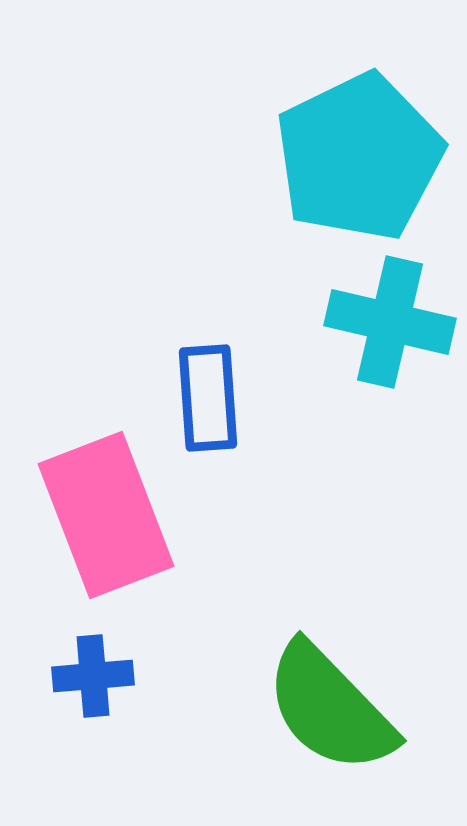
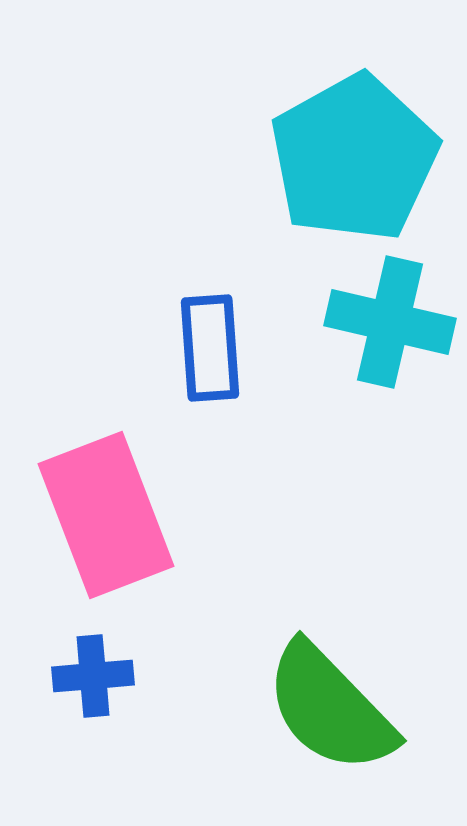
cyan pentagon: moved 5 px left, 1 px down; rotated 3 degrees counterclockwise
blue rectangle: moved 2 px right, 50 px up
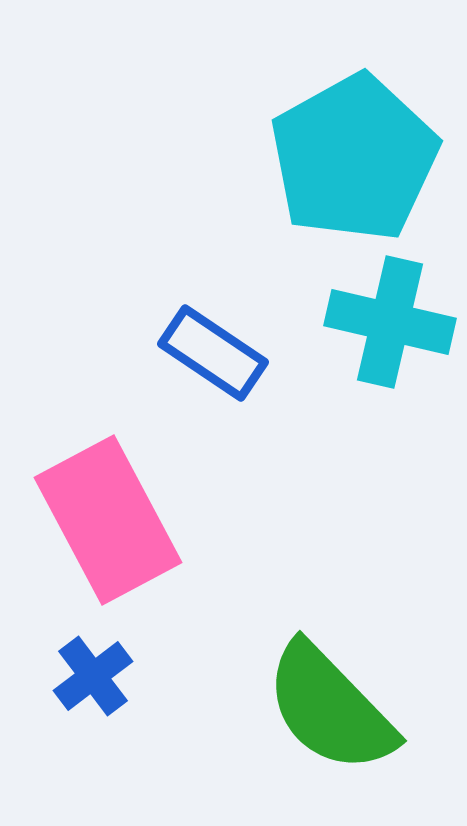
blue rectangle: moved 3 px right, 5 px down; rotated 52 degrees counterclockwise
pink rectangle: moved 2 px right, 5 px down; rotated 7 degrees counterclockwise
blue cross: rotated 32 degrees counterclockwise
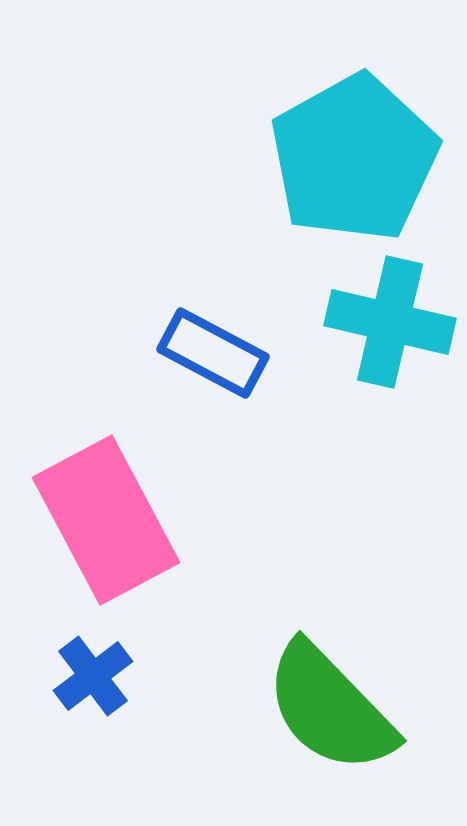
blue rectangle: rotated 6 degrees counterclockwise
pink rectangle: moved 2 px left
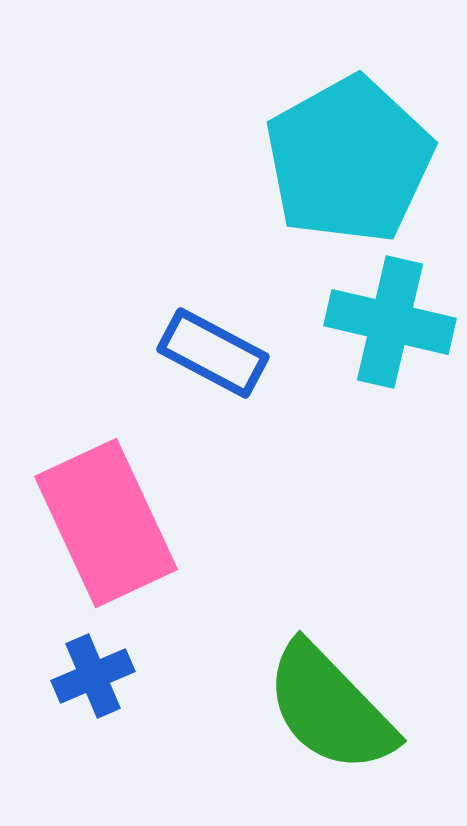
cyan pentagon: moved 5 px left, 2 px down
pink rectangle: moved 3 px down; rotated 3 degrees clockwise
blue cross: rotated 14 degrees clockwise
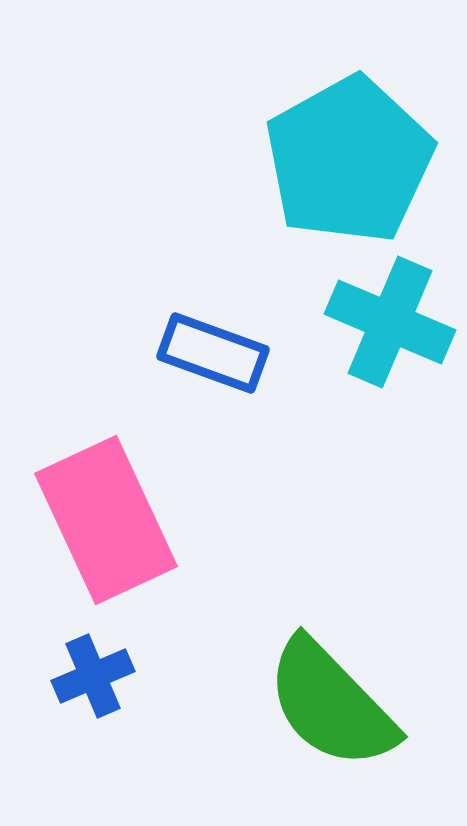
cyan cross: rotated 10 degrees clockwise
blue rectangle: rotated 8 degrees counterclockwise
pink rectangle: moved 3 px up
green semicircle: moved 1 px right, 4 px up
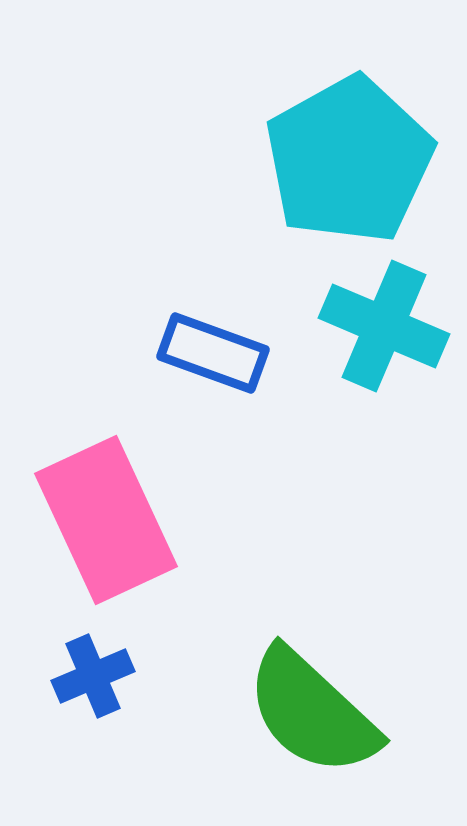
cyan cross: moved 6 px left, 4 px down
green semicircle: moved 19 px left, 8 px down; rotated 3 degrees counterclockwise
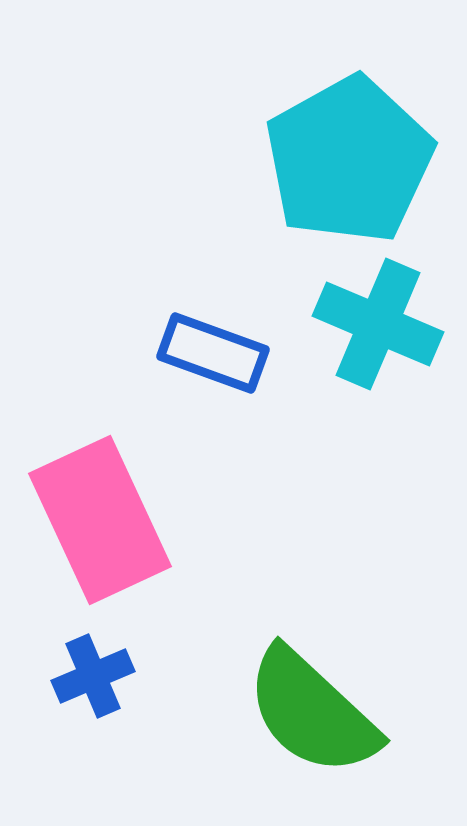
cyan cross: moved 6 px left, 2 px up
pink rectangle: moved 6 px left
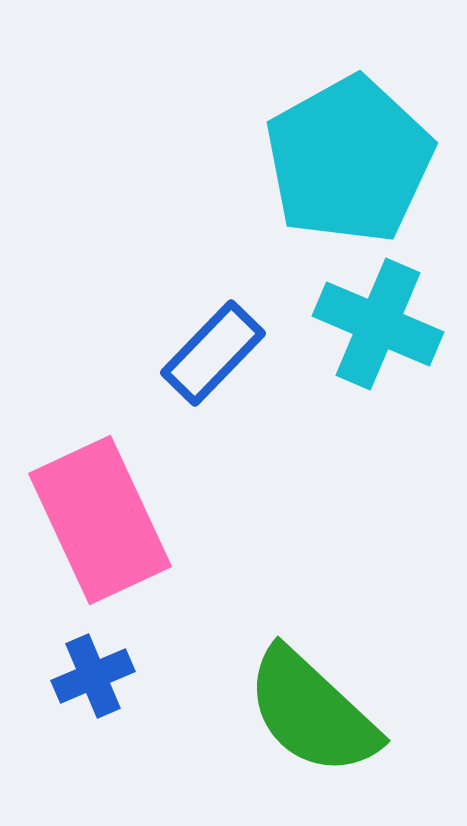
blue rectangle: rotated 66 degrees counterclockwise
